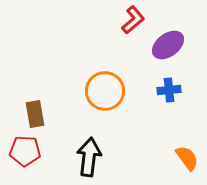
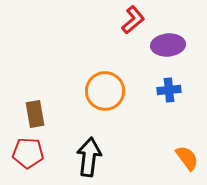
purple ellipse: rotated 32 degrees clockwise
red pentagon: moved 3 px right, 2 px down
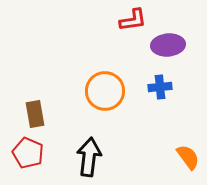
red L-shape: rotated 32 degrees clockwise
blue cross: moved 9 px left, 3 px up
red pentagon: rotated 20 degrees clockwise
orange semicircle: moved 1 px right, 1 px up
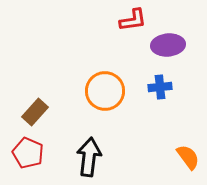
brown rectangle: moved 2 px up; rotated 52 degrees clockwise
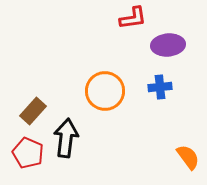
red L-shape: moved 2 px up
brown rectangle: moved 2 px left, 1 px up
black arrow: moved 23 px left, 19 px up
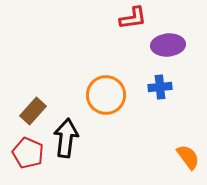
orange circle: moved 1 px right, 4 px down
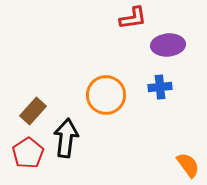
red pentagon: rotated 16 degrees clockwise
orange semicircle: moved 8 px down
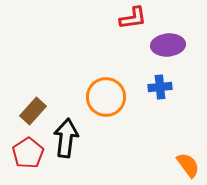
orange circle: moved 2 px down
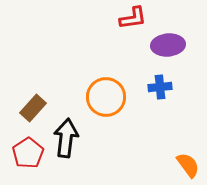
brown rectangle: moved 3 px up
